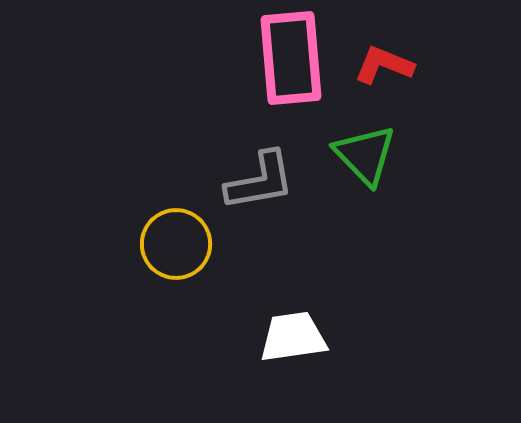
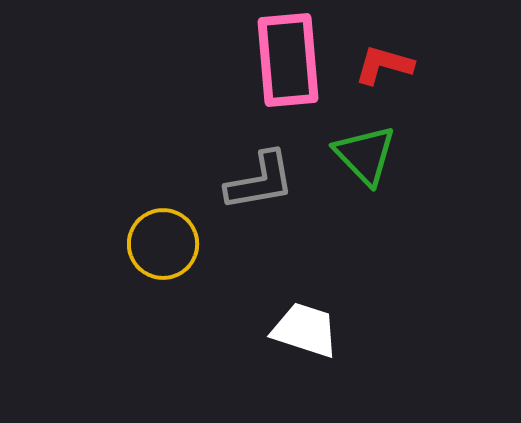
pink rectangle: moved 3 px left, 2 px down
red L-shape: rotated 6 degrees counterclockwise
yellow circle: moved 13 px left
white trapezoid: moved 12 px right, 7 px up; rotated 26 degrees clockwise
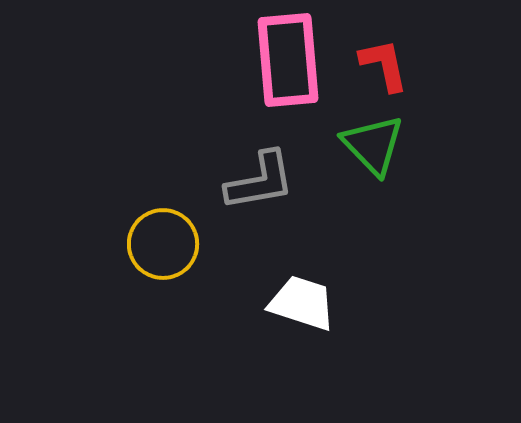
red L-shape: rotated 62 degrees clockwise
green triangle: moved 8 px right, 10 px up
white trapezoid: moved 3 px left, 27 px up
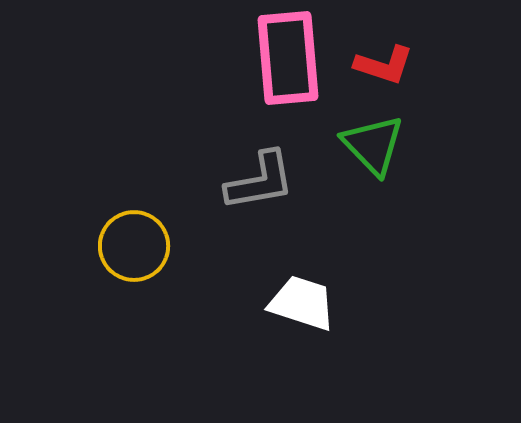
pink rectangle: moved 2 px up
red L-shape: rotated 120 degrees clockwise
yellow circle: moved 29 px left, 2 px down
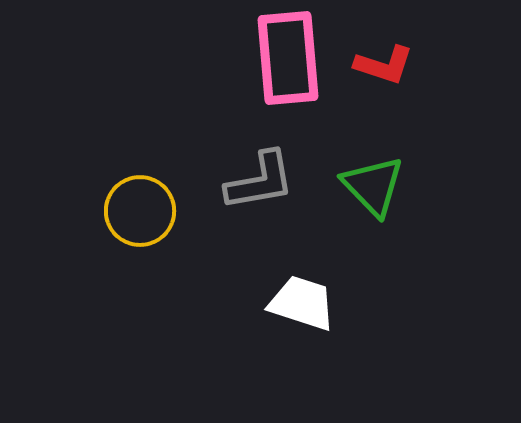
green triangle: moved 41 px down
yellow circle: moved 6 px right, 35 px up
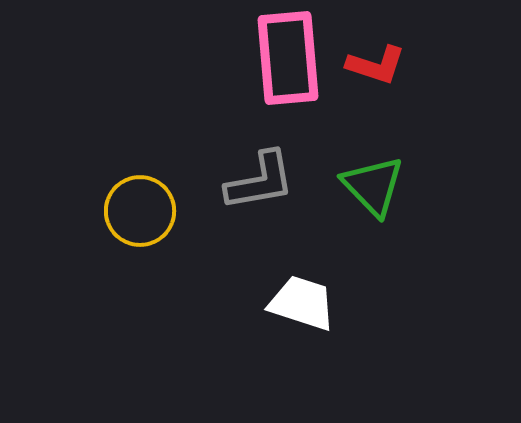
red L-shape: moved 8 px left
